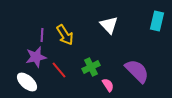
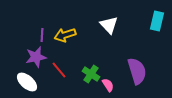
yellow arrow: rotated 105 degrees clockwise
green cross: moved 7 px down; rotated 30 degrees counterclockwise
purple semicircle: rotated 28 degrees clockwise
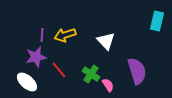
white triangle: moved 3 px left, 16 px down
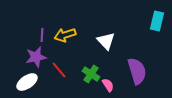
white ellipse: rotated 75 degrees counterclockwise
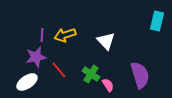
purple semicircle: moved 3 px right, 4 px down
